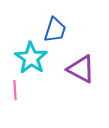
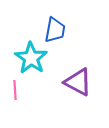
blue trapezoid: rotated 8 degrees counterclockwise
purple triangle: moved 3 px left, 13 px down
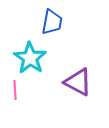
blue trapezoid: moved 3 px left, 8 px up
cyan star: moved 1 px left
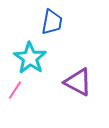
pink line: rotated 36 degrees clockwise
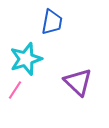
cyan star: moved 4 px left, 1 px down; rotated 20 degrees clockwise
purple triangle: rotated 16 degrees clockwise
